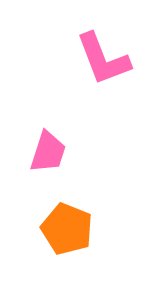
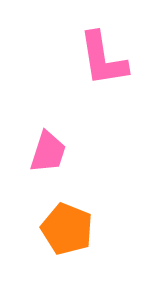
pink L-shape: rotated 12 degrees clockwise
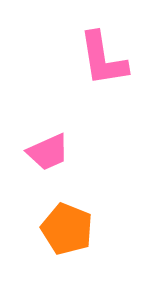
pink trapezoid: rotated 48 degrees clockwise
